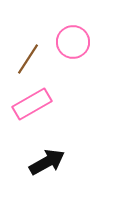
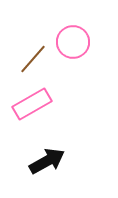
brown line: moved 5 px right; rotated 8 degrees clockwise
black arrow: moved 1 px up
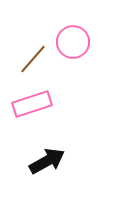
pink rectangle: rotated 12 degrees clockwise
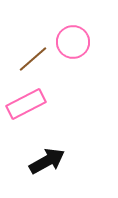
brown line: rotated 8 degrees clockwise
pink rectangle: moved 6 px left; rotated 9 degrees counterclockwise
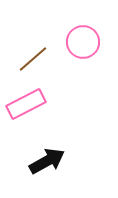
pink circle: moved 10 px right
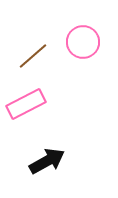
brown line: moved 3 px up
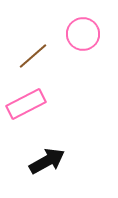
pink circle: moved 8 px up
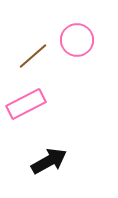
pink circle: moved 6 px left, 6 px down
black arrow: moved 2 px right
